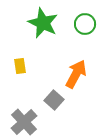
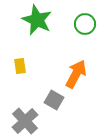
green star: moved 6 px left, 3 px up
gray square: rotated 12 degrees counterclockwise
gray cross: moved 1 px right, 1 px up
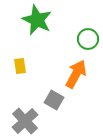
green circle: moved 3 px right, 15 px down
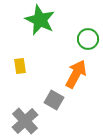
green star: moved 3 px right
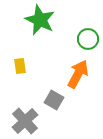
orange arrow: moved 2 px right
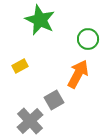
yellow rectangle: rotated 70 degrees clockwise
gray square: rotated 30 degrees clockwise
gray cross: moved 5 px right
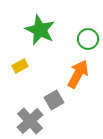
green star: moved 10 px down
